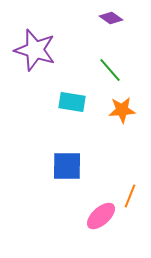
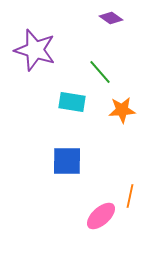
green line: moved 10 px left, 2 px down
blue square: moved 5 px up
orange line: rotated 10 degrees counterclockwise
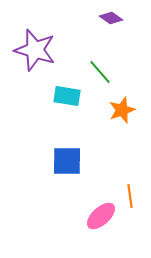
cyan rectangle: moved 5 px left, 6 px up
orange star: rotated 16 degrees counterclockwise
orange line: rotated 20 degrees counterclockwise
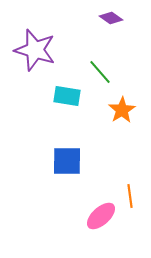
orange star: rotated 12 degrees counterclockwise
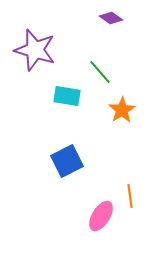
blue square: rotated 28 degrees counterclockwise
pink ellipse: rotated 16 degrees counterclockwise
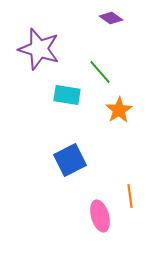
purple star: moved 4 px right, 1 px up
cyan rectangle: moved 1 px up
orange star: moved 3 px left
blue square: moved 3 px right, 1 px up
pink ellipse: moved 1 px left; rotated 48 degrees counterclockwise
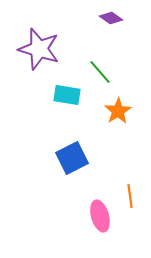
orange star: moved 1 px left, 1 px down
blue square: moved 2 px right, 2 px up
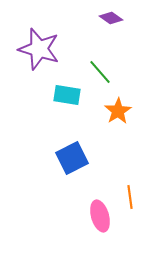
orange line: moved 1 px down
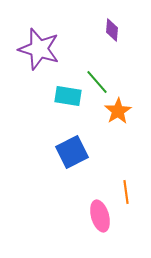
purple diamond: moved 1 px right, 12 px down; rotated 60 degrees clockwise
green line: moved 3 px left, 10 px down
cyan rectangle: moved 1 px right, 1 px down
blue square: moved 6 px up
orange line: moved 4 px left, 5 px up
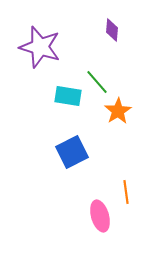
purple star: moved 1 px right, 2 px up
